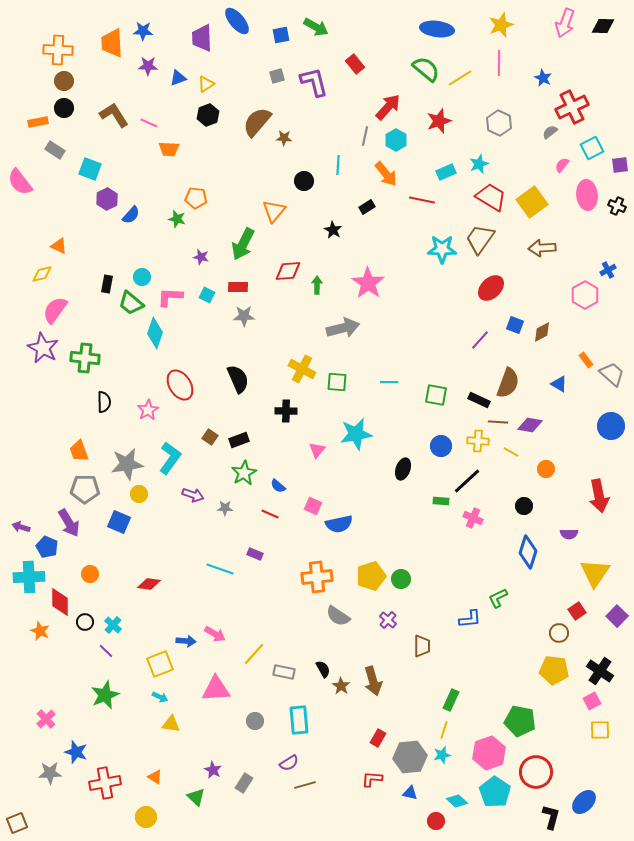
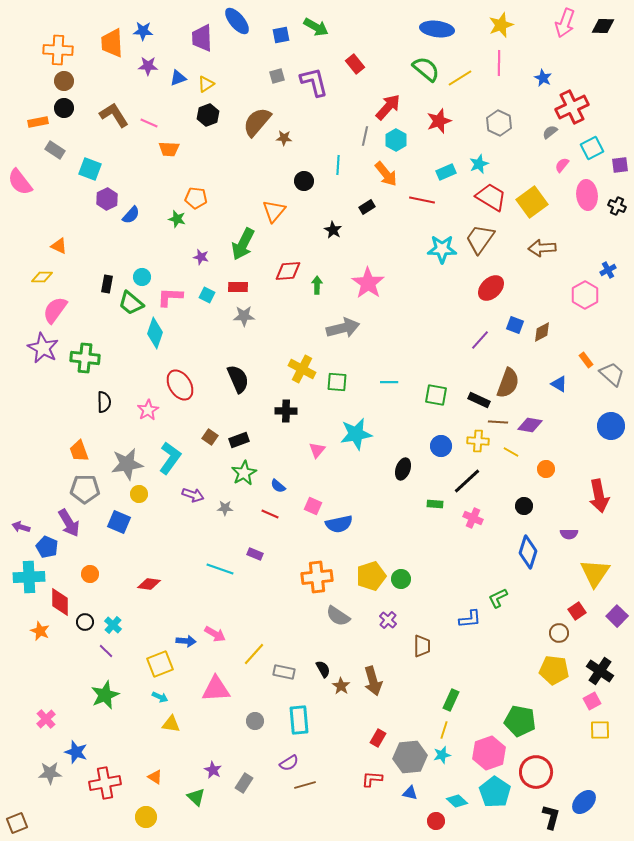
yellow diamond at (42, 274): moved 3 px down; rotated 15 degrees clockwise
green rectangle at (441, 501): moved 6 px left, 3 px down
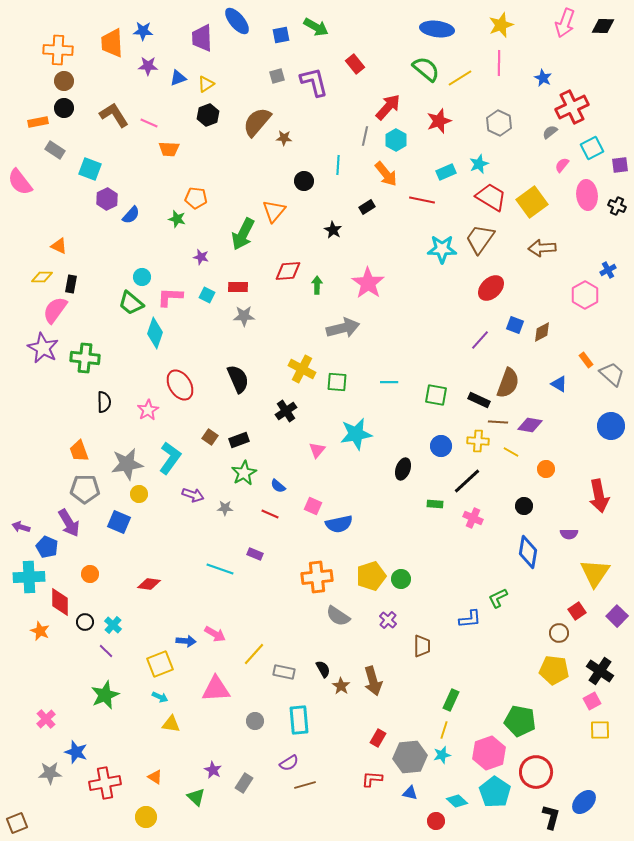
green arrow at (243, 244): moved 10 px up
black rectangle at (107, 284): moved 36 px left
black cross at (286, 411): rotated 35 degrees counterclockwise
blue diamond at (528, 552): rotated 8 degrees counterclockwise
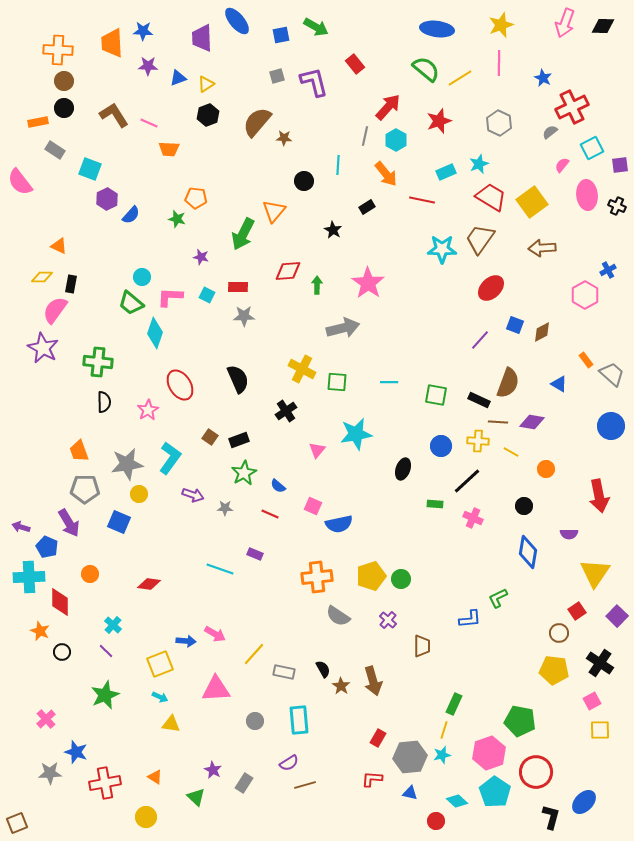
green cross at (85, 358): moved 13 px right, 4 px down
purple diamond at (530, 425): moved 2 px right, 3 px up
black circle at (85, 622): moved 23 px left, 30 px down
black cross at (600, 671): moved 8 px up
green rectangle at (451, 700): moved 3 px right, 4 px down
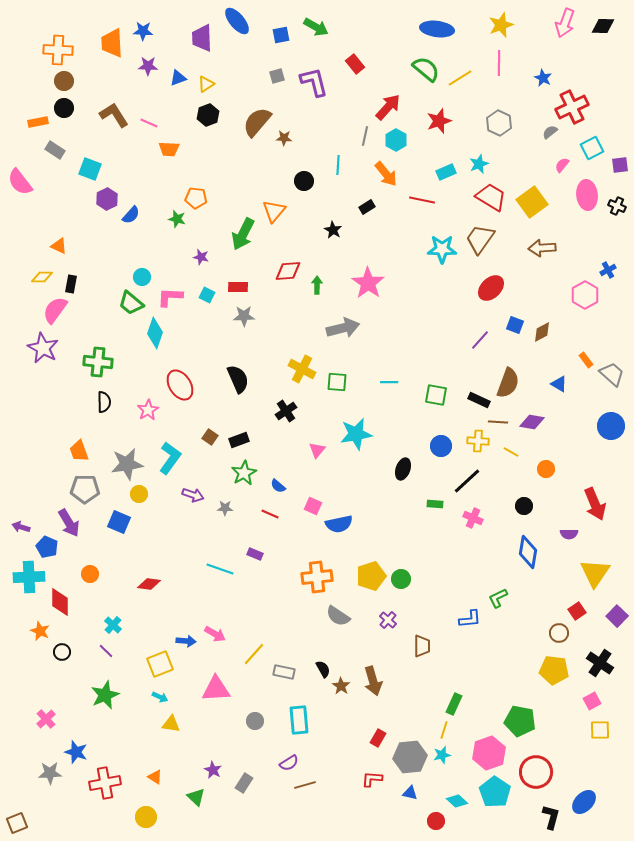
red arrow at (599, 496): moved 4 px left, 8 px down; rotated 12 degrees counterclockwise
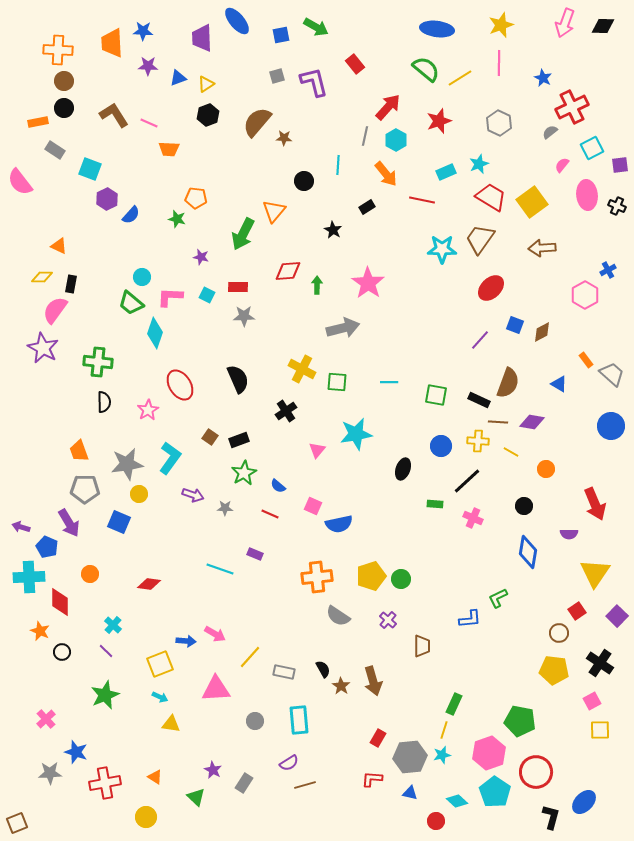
yellow line at (254, 654): moved 4 px left, 3 px down
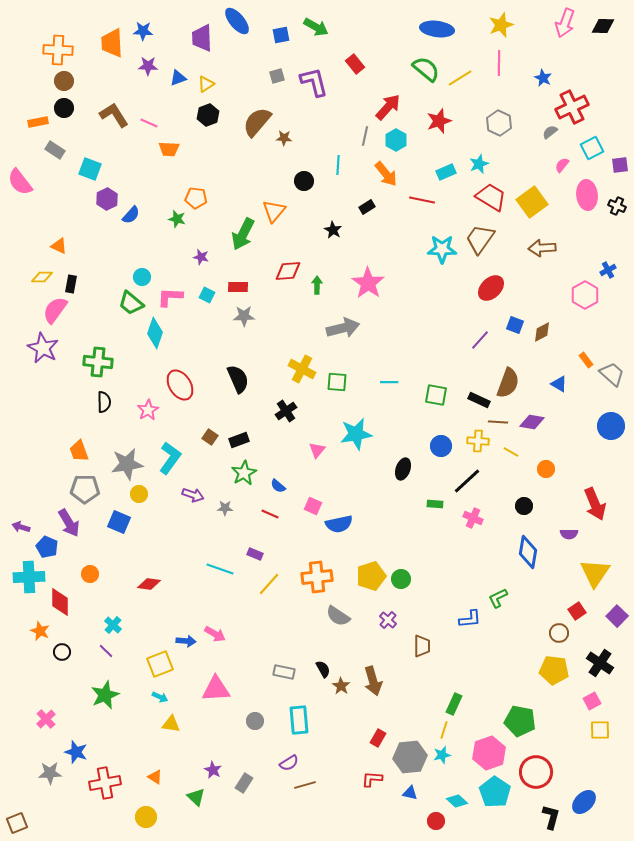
yellow line at (250, 657): moved 19 px right, 73 px up
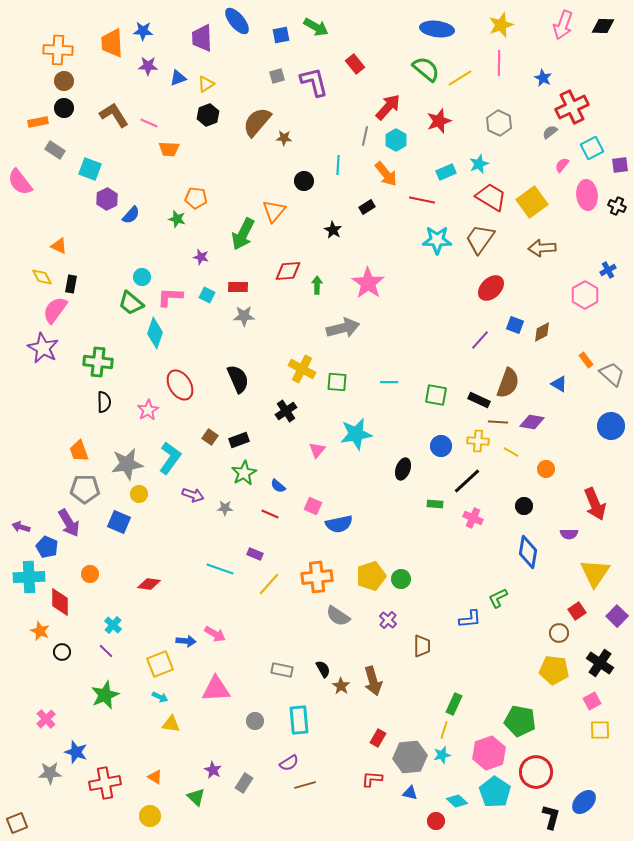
pink arrow at (565, 23): moved 2 px left, 2 px down
cyan star at (442, 249): moved 5 px left, 9 px up
yellow diamond at (42, 277): rotated 60 degrees clockwise
gray rectangle at (284, 672): moved 2 px left, 2 px up
yellow circle at (146, 817): moved 4 px right, 1 px up
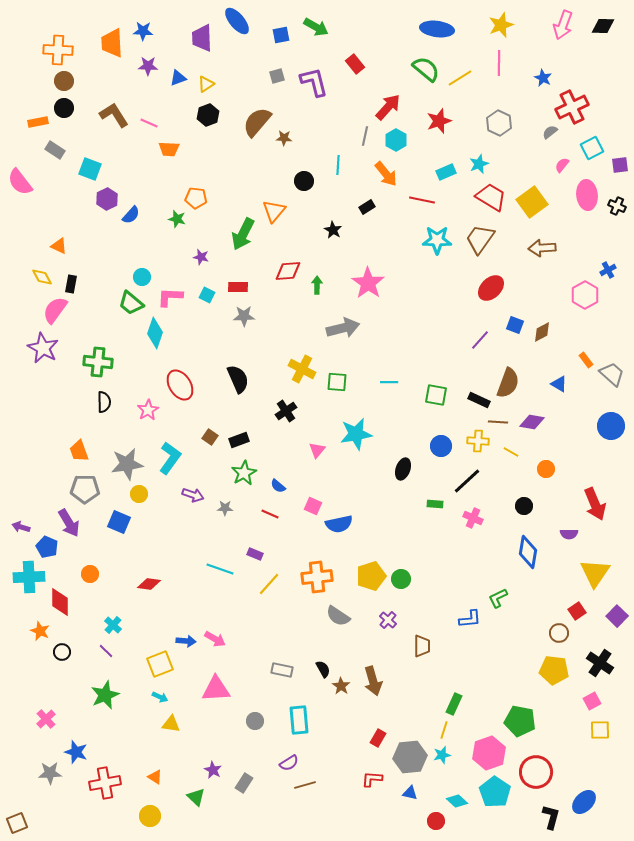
pink arrow at (215, 634): moved 5 px down
